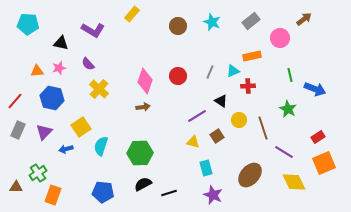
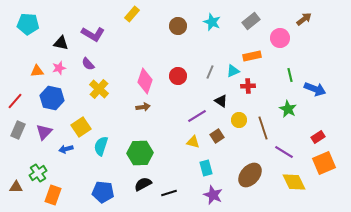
purple L-shape at (93, 30): moved 4 px down
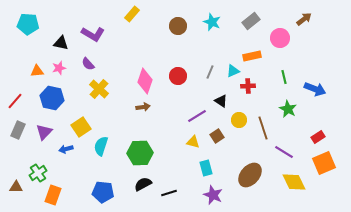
green line at (290, 75): moved 6 px left, 2 px down
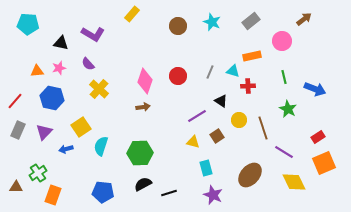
pink circle at (280, 38): moved 2 px right, 3 px down
cyan triangle at (233, 71): rotated 40 degrees clockwise
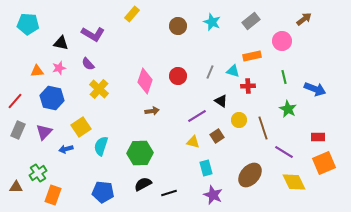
brown arrow at (143, 107): moved 9 px right, 4 px down
red rectangle at (318, 137): rotated 32 degrees clockwise
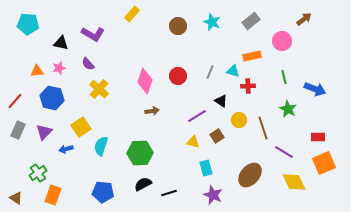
brown triangle at (16, 187): moved 11 px down; rotated 32 degrees clockwise
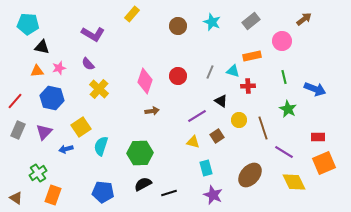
black triangle at (61, 43): moved 19 px left, 4 px down
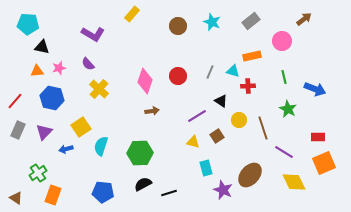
purple star at (213, 195): moved 10 px right, 5 px up
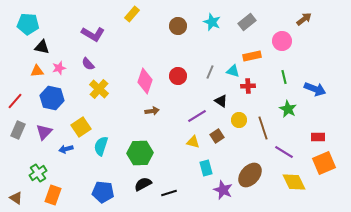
gray rectangle at (251, 21): moved 4 px left, 1 px down
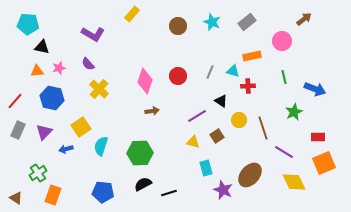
green star at (288, 109): moved 6 px right, 3 px down; rotated 18 degrees clockwise
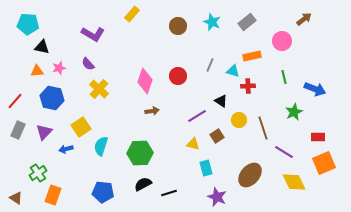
gray line at (210, 72): moved 7 px up
yellow triangle at (193, 142): moved 2 px down
purple star at (223, 190): moved 6 px left, 7 px down
